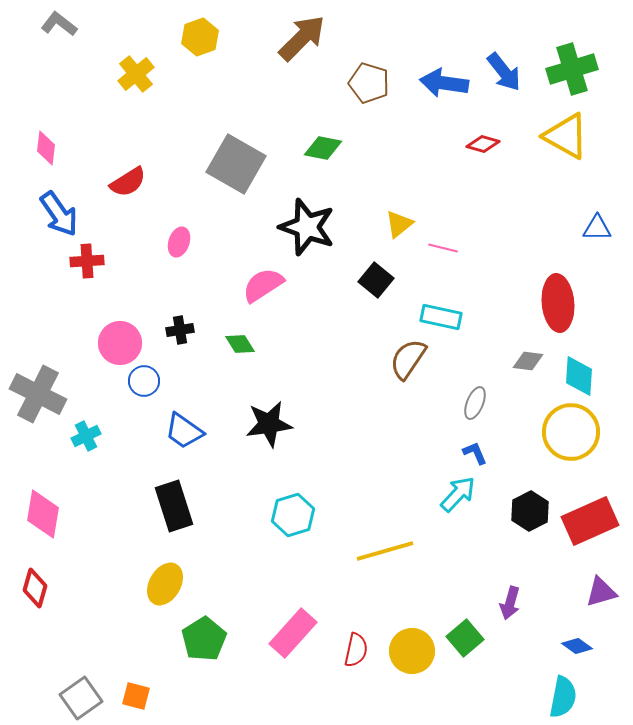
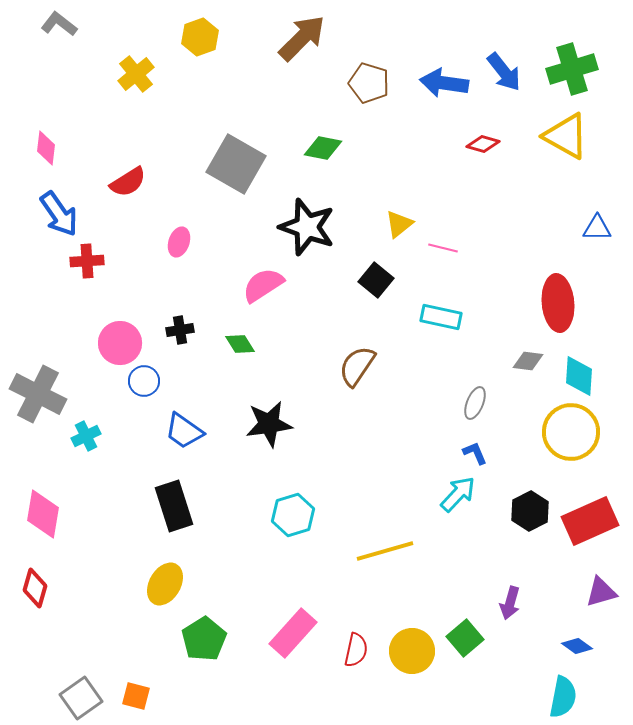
brown semicircle at (408, 359): moved 51 px left, 7 px down
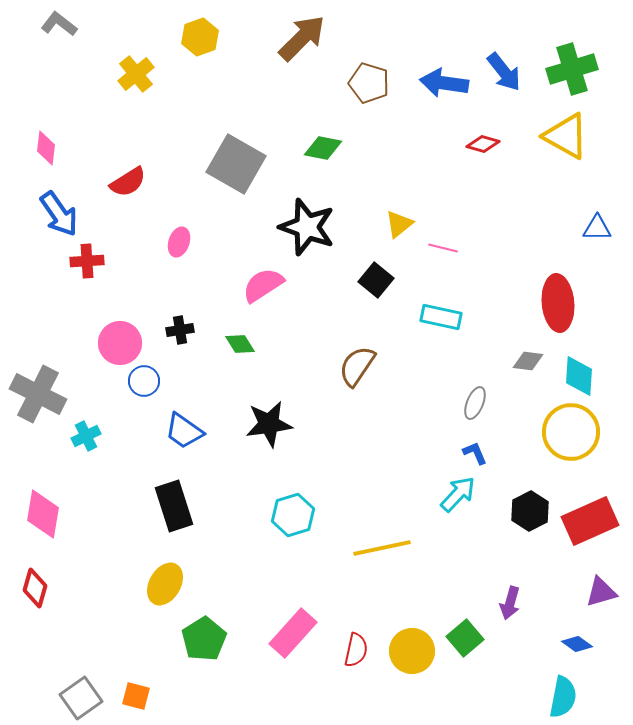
yellow line at (385, 551): moved 3 px left, 3 px up; rotated 4 degrees clockwise
blue diamond at (577, 646): moved 2 px up
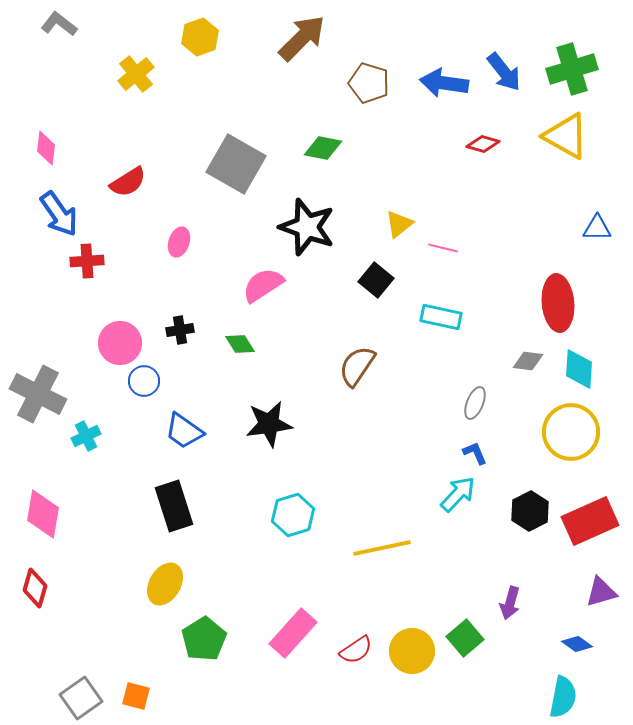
cyan diamond at (579, 376): moved 7 px up
red semicircle at (356, 650): rotated 44 degrees clockwise
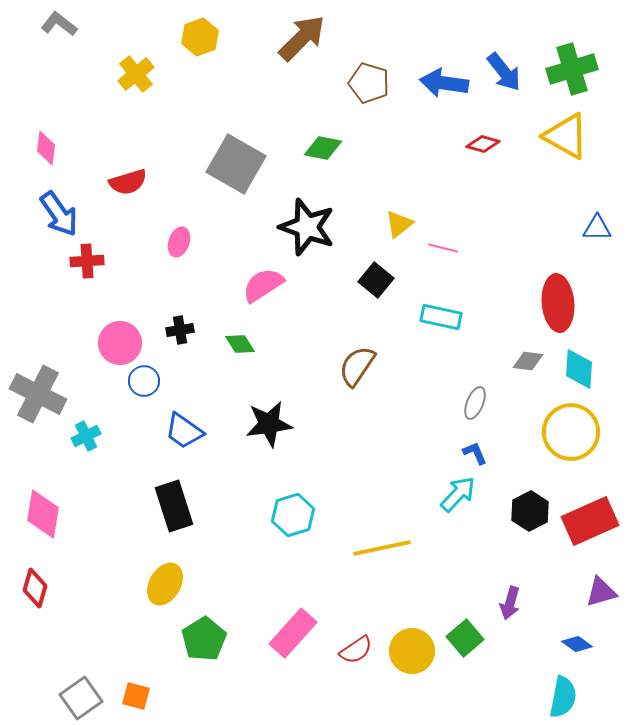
red semicircle at (128, 182): rotated 15 degrees clockwise
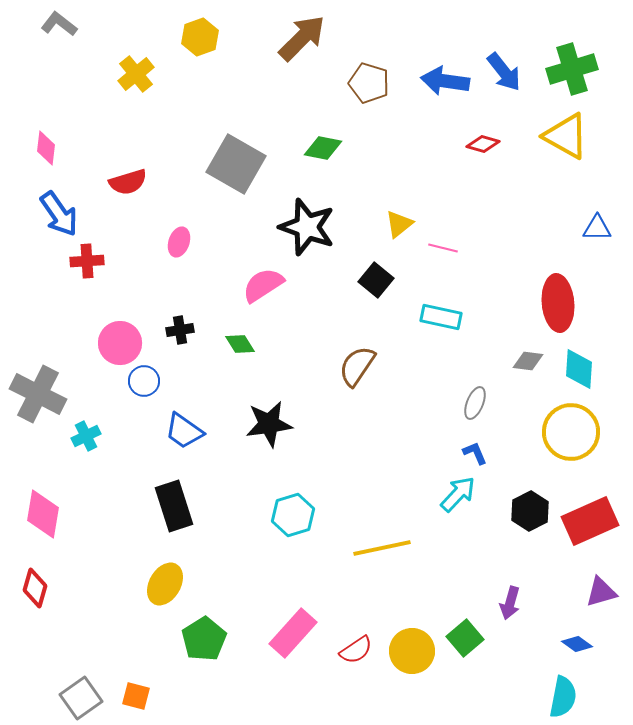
blue arrow at (444, 83): moved 1 px right, 2 px up
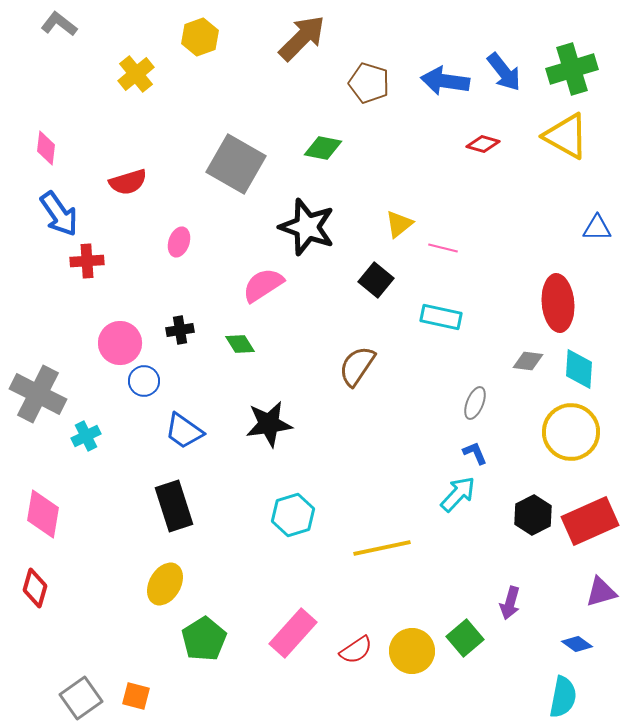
black hexagon at (530, 511): moved 3 px right, 4 px down
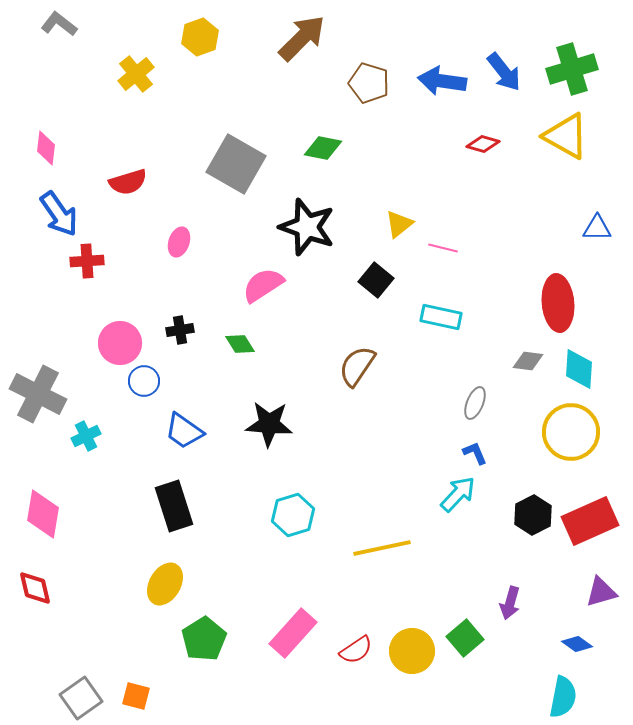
blue arrow at (445, 81): moved 3 px left
black star at (269, 424): rotated 12 degrees clockwise
red diamond at (35, 588): rotated 30 degrees counterclockwise
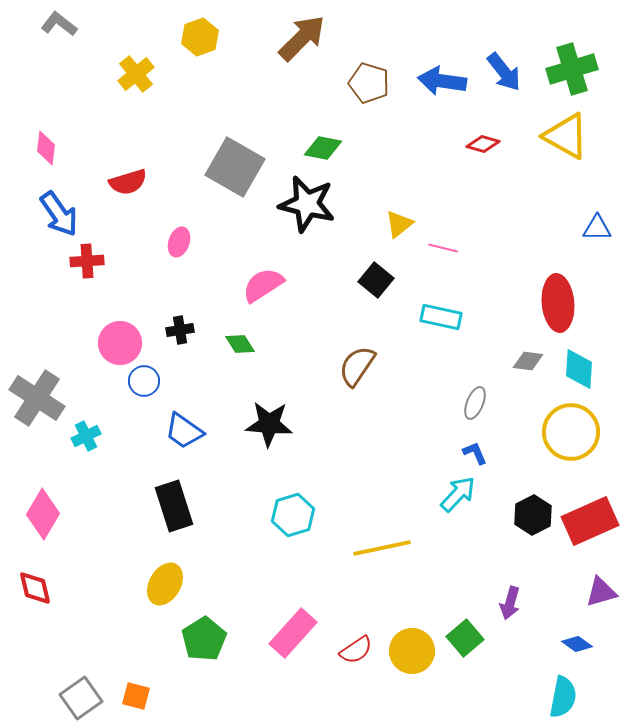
gray square at (236, 164): moved 1 px left, 3 px down
black star at (307, 227): moved 23 px up; rotated 6 degrees counterclockwise
gray cross at (38, 394): moved 1 px left, 4 px down; rotated 6 degrees clockwise
pink diamond at (43, 514): rotated 21 degrees clockwise
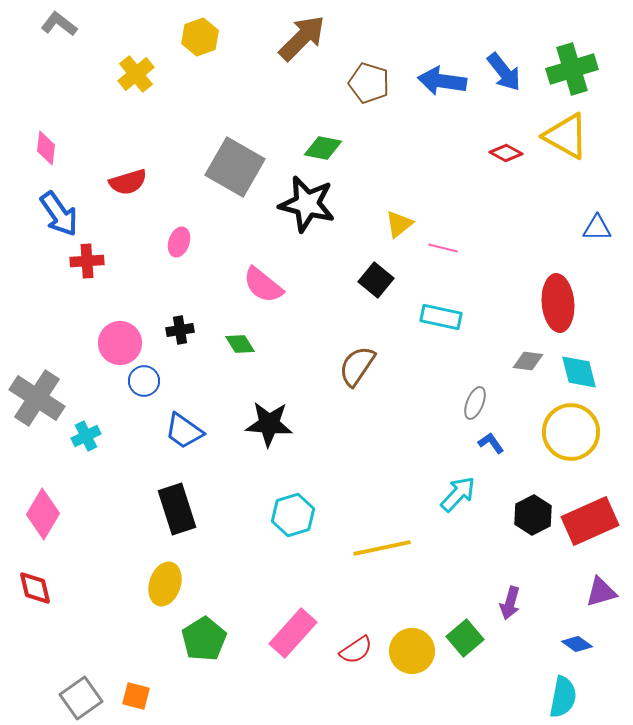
red diamond at (483, 144): moved 23 px right, 9 px down; rotated 12 degrees clockwise
pink semicircle at (263, 285): rotated 108 degrees counterclockwise
cyan diamond at (579, 369): moved 3 px down; rotated 18 degrees counterclockwise
blue L-shape at (475, 453): moved 16 px right, 10 px up; rotated 12 degrees counterclockwise
black rectangle at (174, 506): moved 3 px right, 3 px down
yellow ellipse at (165, 584): rotated 12 degrees counterclockwise
